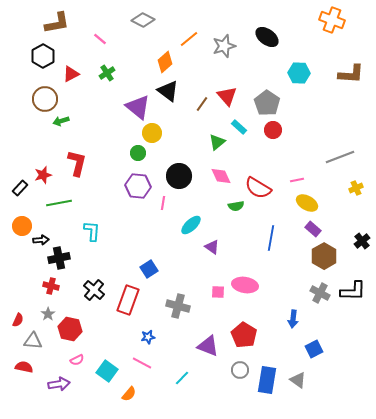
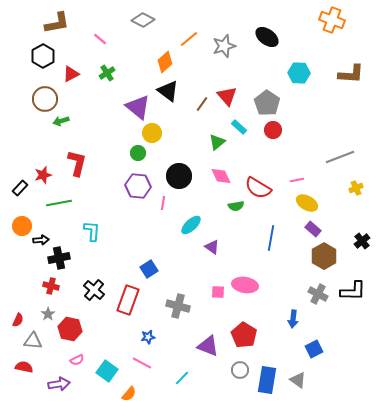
gray cross at (320, 293): moved 2 px left, 1 px down
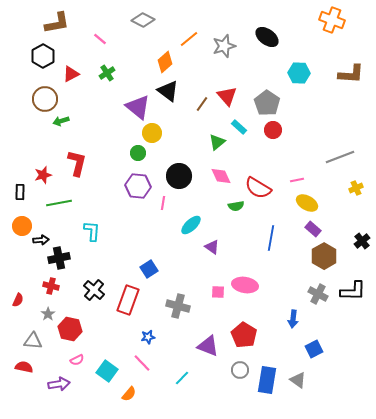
black rectangle at (20, 188): moved 4 px down; rotated 42 degrees counterclockwise
red semicircle at (18, 320): moved 20 px up
pink line at (142, 363): rotated 18 degrees clockwise
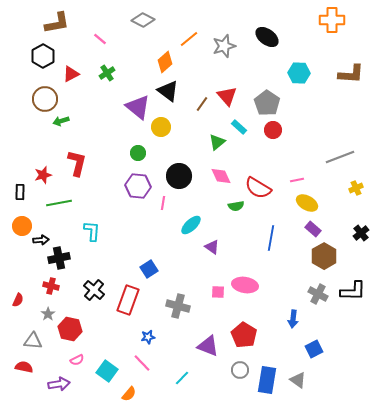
orange cross at (332, 20): rotated 20 degrees counterclockwise
yellow circle at (152, 133): moved 9 px right, 6 px up
black cross at (362, 241): moved 1 px left, 8 px up
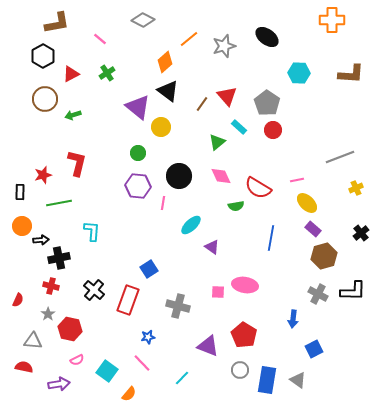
green arrow at (61, 121): moved 12 px right, 6 px up
yellow ellipse at (307, 203): rotated 15 degrees clockwise
brown hexagon at (324, 256): rotated 15 degrees clockwise
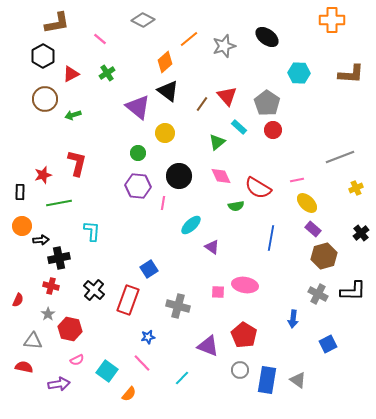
yellow circle at (161, 127): moved 4 px right, 6 px down
blue square at (314, 349): moved 14 px right, 5 px up
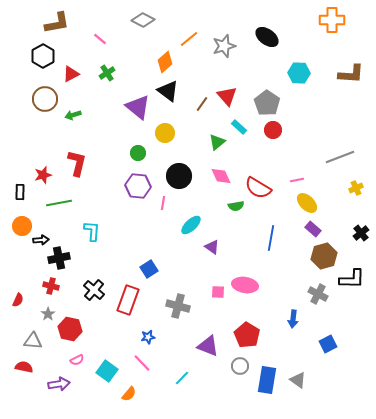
black L-shape at (353, 291): moved 1 px left, 12 px up
red pentagon at (244, 335): moved 3 px right
gray circle at (240, 370): moved 4 px up
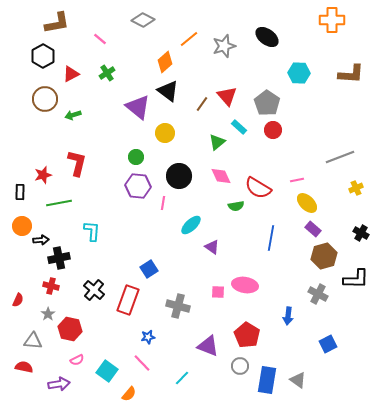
green circle at (138, 153): moved 2 px left, 4 px down
black cross at (361, 233): rotated 21 degrees counterclockwise
black L-shape at (352, 279): moved 4 px right
blue arrow at (293, 319): moved 5 px left, 3 px up
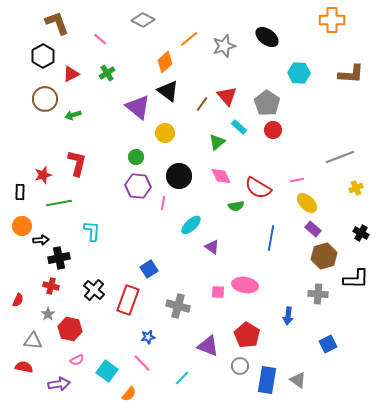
brown L-shape at (57, 23): rotated 100 degrees counterclockwise
gray cross at (318, 294): rotated 24 degrees counterclockwise
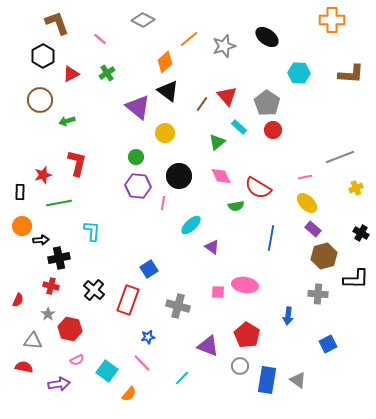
brown circle at (45, 99): moved 5 px left, 1 px down
green arrow at (73, 115): moved 6 px left, 6 px down
pink line at (297, 180): moved 8 px right, 3 px up
